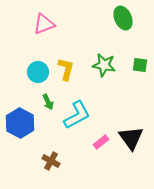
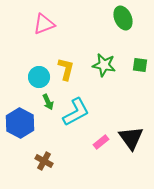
cyan circle: moved 1 px right, 5 px down
cyan L-shape: moved 1 px left, 3 px up
brown cross: moved 7 px left
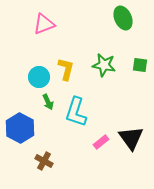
cyan L-shape: rotated 136 degrees clockwise
blue hexagon: moved 5 px down
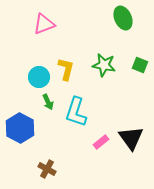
green square: rotated 14 degrees clockwise
brown cross: moved 3 px right, 8 px down
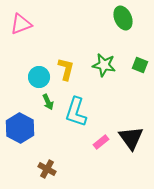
pink triangle: moved 23 px left
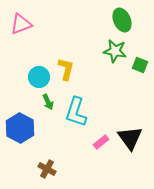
green ellipse: moved 1 px left, 2 px down
green star: moved 11 px right, 14 px up
black triangle: moved 1 px left
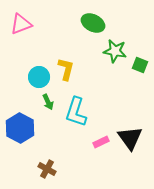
green ellipse: moved 29 px left, 3 px down; rotated 40 degrees counterclockwise
pink rectangle: rotated 14 degrees clockwise
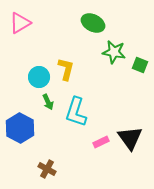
pink triangle: moved 1 px left, 1 px up; rotated 10 degrees counterclockwise
green star: moved 1 px left, 1 px down
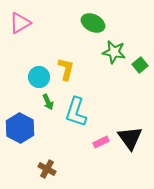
green square: rotated 28 degrees clockwise
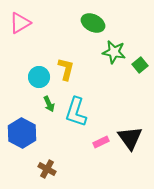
green arrow: moved 1 px right, 2 px down
blue hexagon: moved 2 px right, 5 px down
